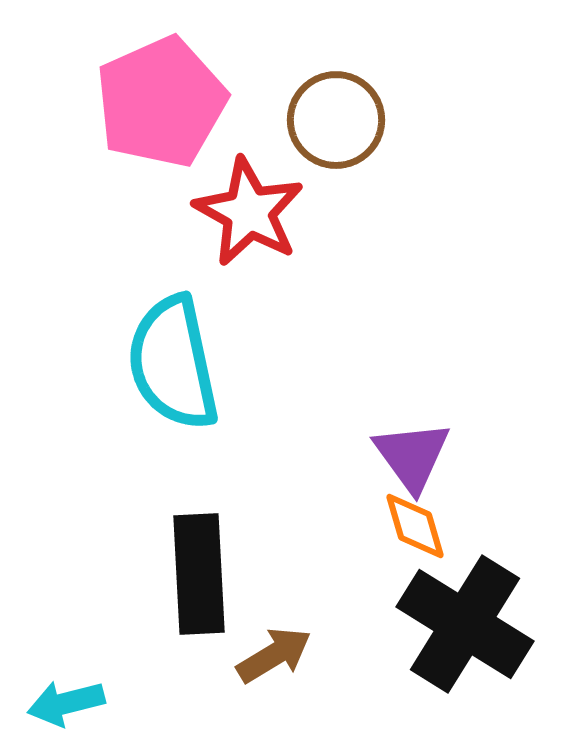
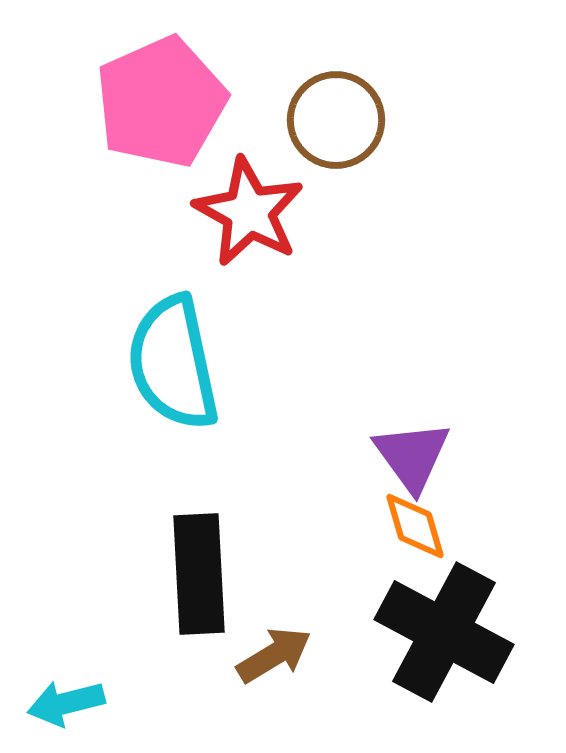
black cross: moved 21 px left, 8 px down; rotated 4 degrees counterclockwise
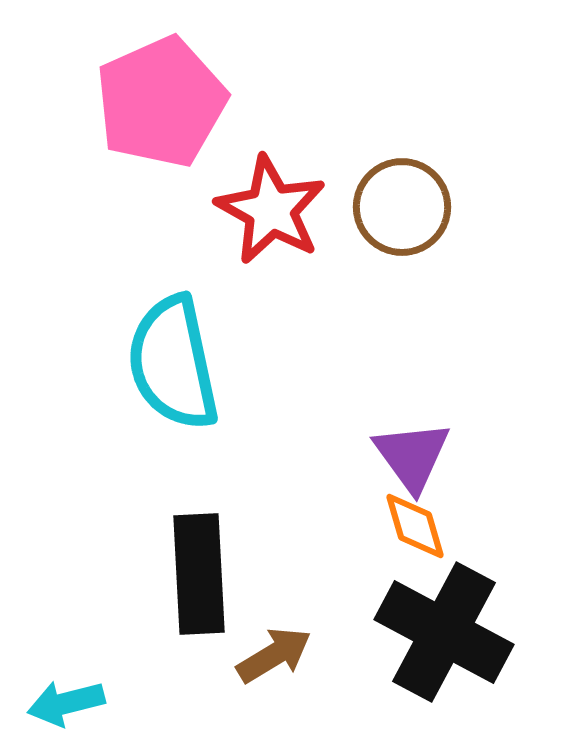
brown circle: moved 66 px right, 87 px down
red star: moved 22 px right, 2 px up
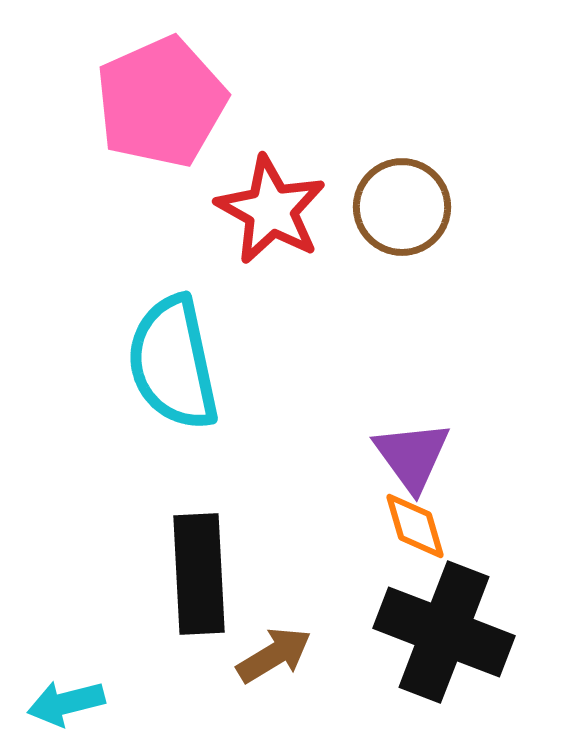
black cross: rotated 7 degrees counterclockwise
